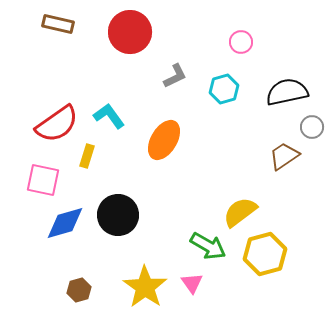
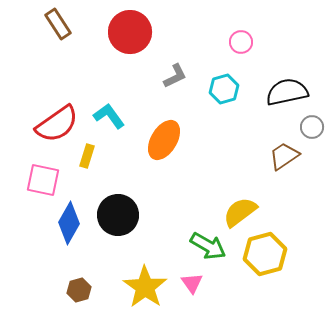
brown rectangle: rotated 44 degrees clockwise
blue diamond: moved 4 px right; rotated 45 degrees counterclockwise
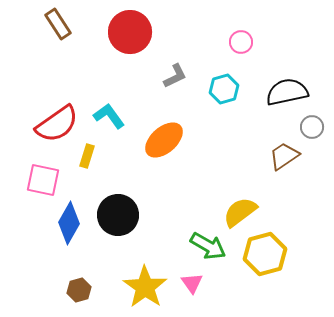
orange ellipse: rotated 18 degrees clockwise
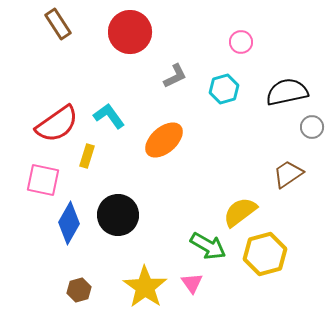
brown trapezoid: moved 4 px right, 18 px down
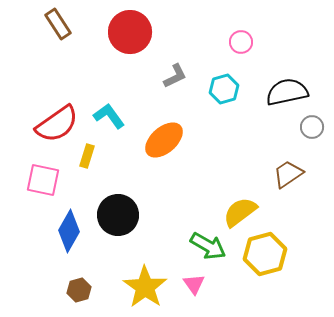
blue diamond: moved 8 px down
pink triangle: moved 2 px right, 1 px down
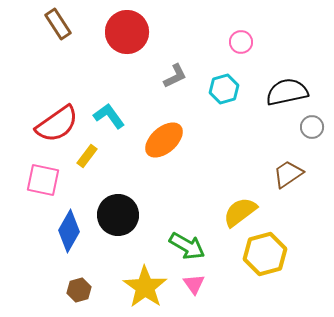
red circle: moved 3 px left
yellow rectangle: rotated 20 degrees clockwise
green arrow: moved 21 px left
